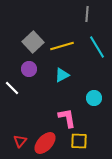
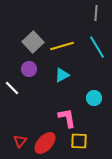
gray line: moved 9 px right, 1 px up
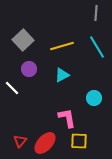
gray square: moved 10 px left, 2 px up
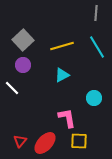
purple circle: moved 6 px left, 4 px up
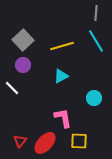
cyan line: moved 1 px left, 6 px up
cyan triangle: moved 1 px left, 1 px down
pink L-shape: moved 4 px left
